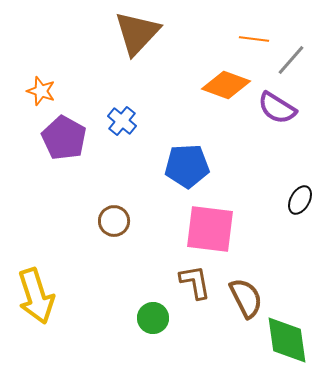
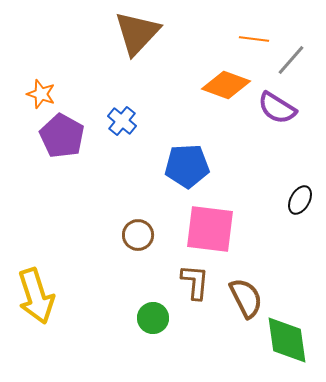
orange star: moved 3 px down
purple pentagon: moved 2 px left, 2 px up
brown circle: moved 24 px right, 14 px down
brown L-shape: rotated 15 degrees clockwise
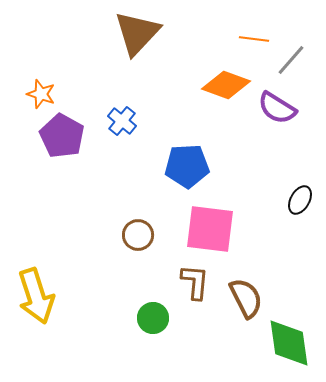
green diamond: moved 2 px right, 3 px down
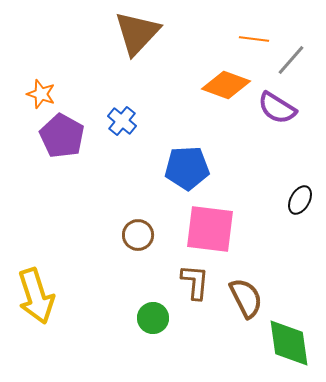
blue pentagon: moved 2 px down
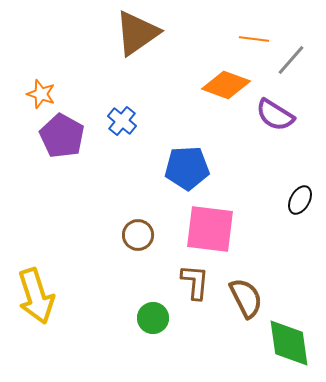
brown triangle: rotated 12 degrees clockwise
purple semicircle: moved 2 px left, 7 px down
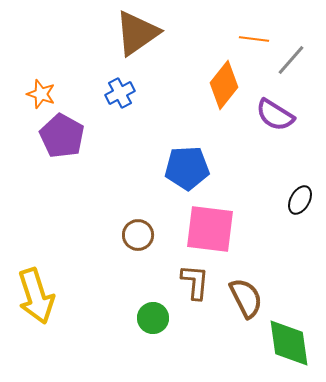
orange diamond: moved 2 px left; rotated 72 degrees counterclockwise
blue cross: moved 2 px left, 28 px up; rotated 24 degrees clockwise
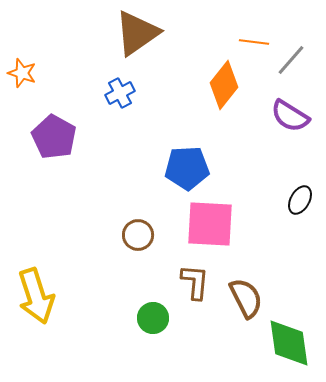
orange line: moved 3 px down
orange star: moved 19 px left, 21 px up
purple semicircle: moved 15 px right, 1 px down
purple pentagon: moved 8 px left, 1 px down
pink square: moved 5 px up; rotated 4 degrees counterclockwise
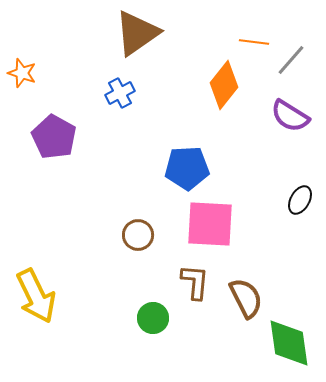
yellow arrow: rotated 8 degrees counterclockwise
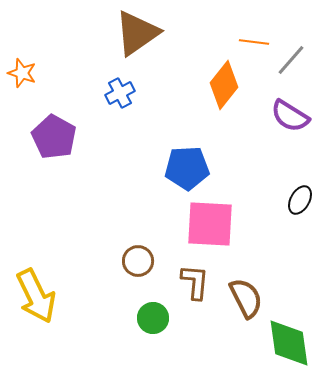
brown circle: moved 26 px down
